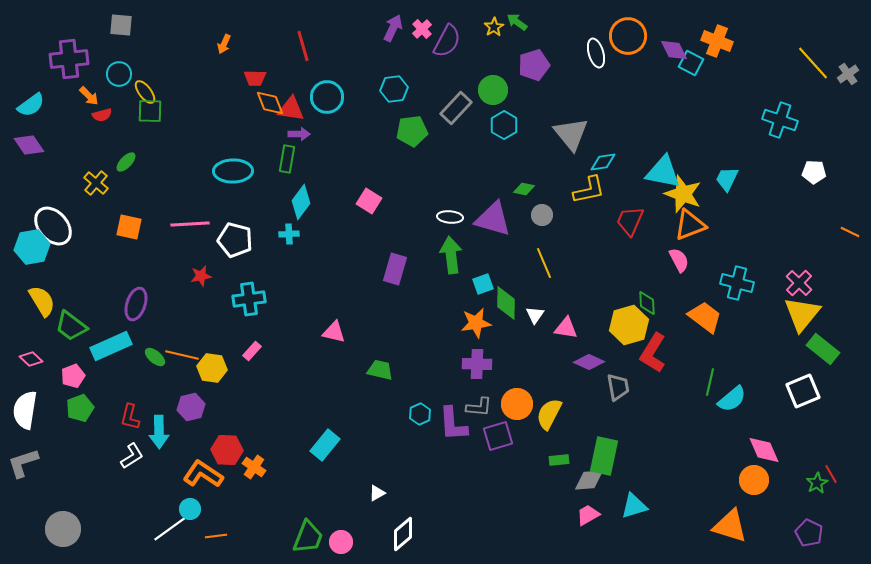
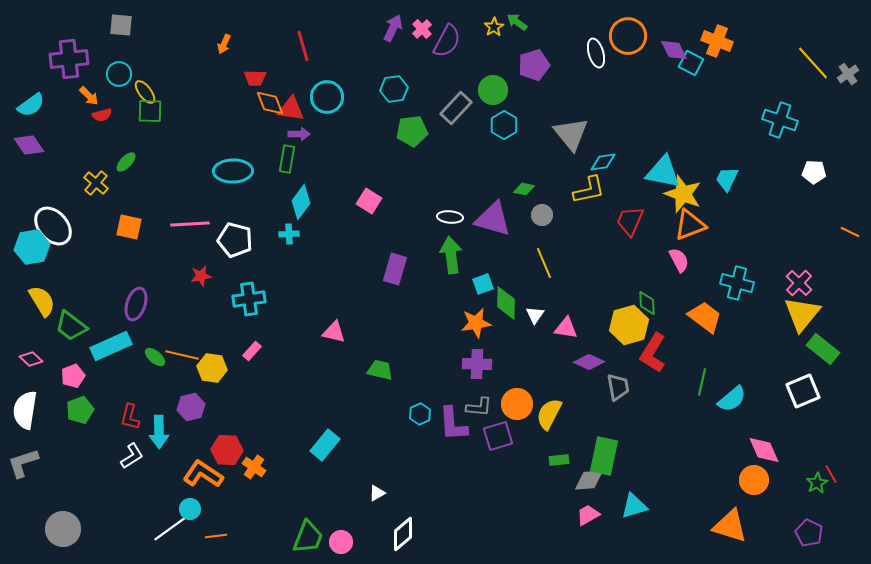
green line at (710, 382): moved 8 px left
green pentagon at (80, 408): moved 2 px down
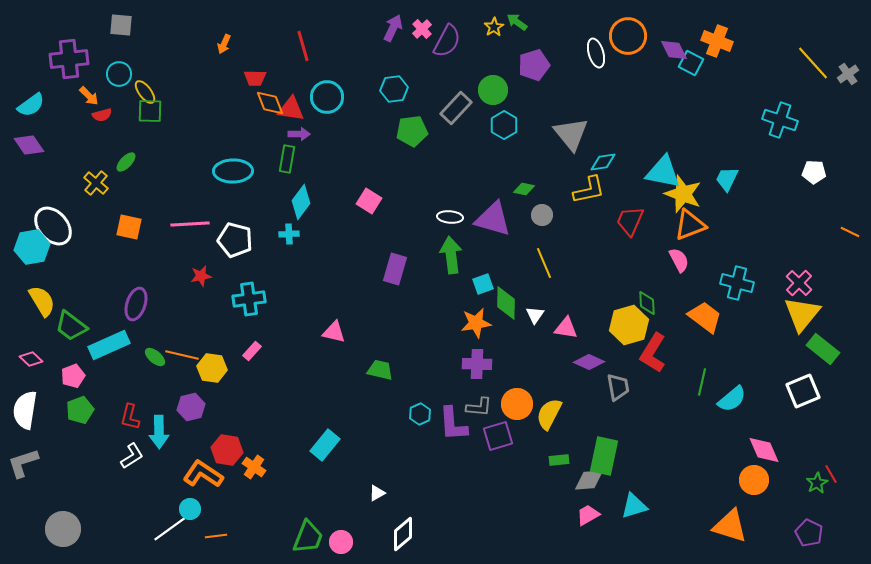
cyan rectangle at (111, 346): moved 2 px left, 1 px up
red hexagon at (227, 450): rotated 8 degrees clockwise
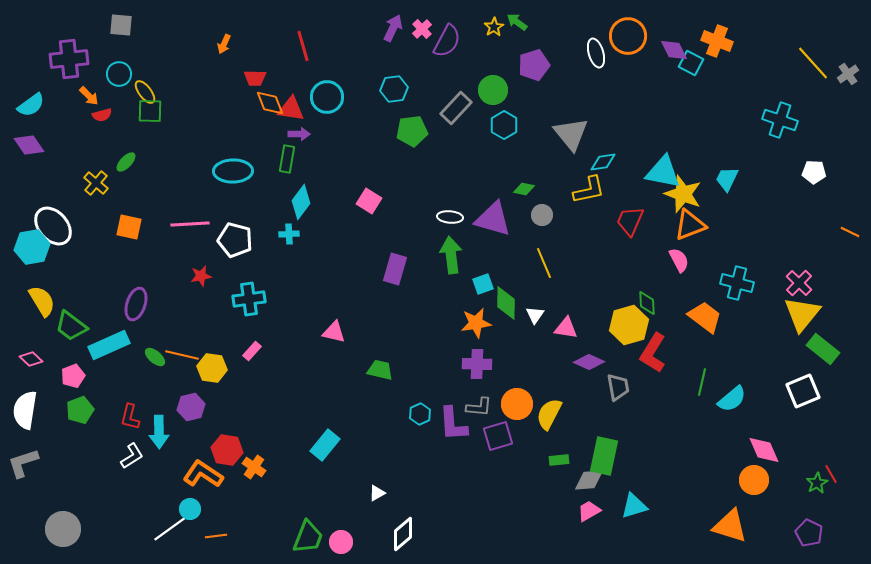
pink trapezoid at (588, 515): moved 1 px right, 4 px up
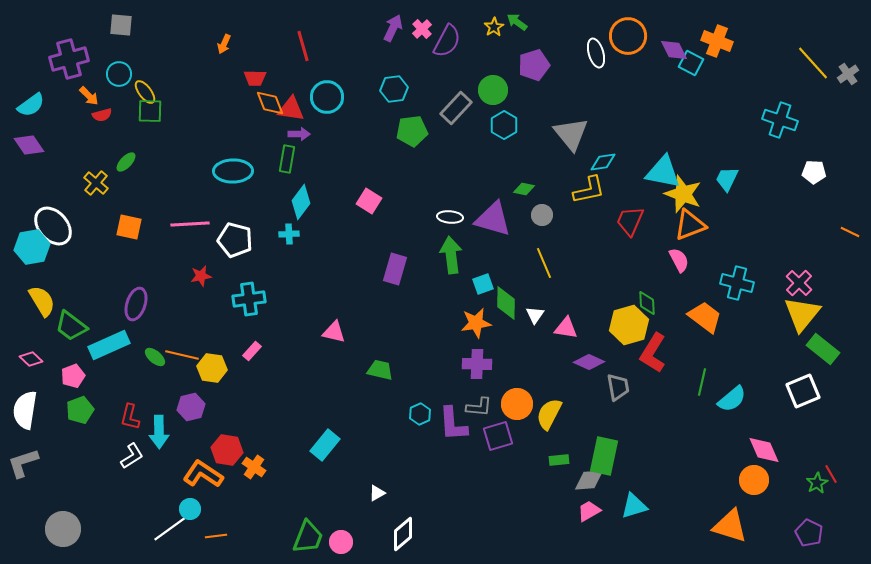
purple cross at (69, 59): rotated 9 degrees counterclockwise
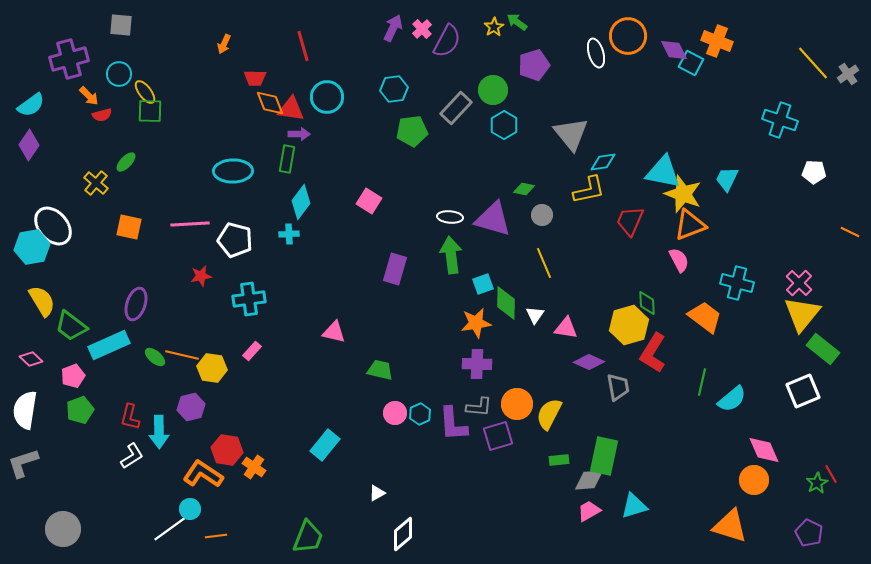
purple diamond at (29, 145): rotated 68 degrees clockwise
pink circle at (341, 542): moved 54 px right, 129 px up
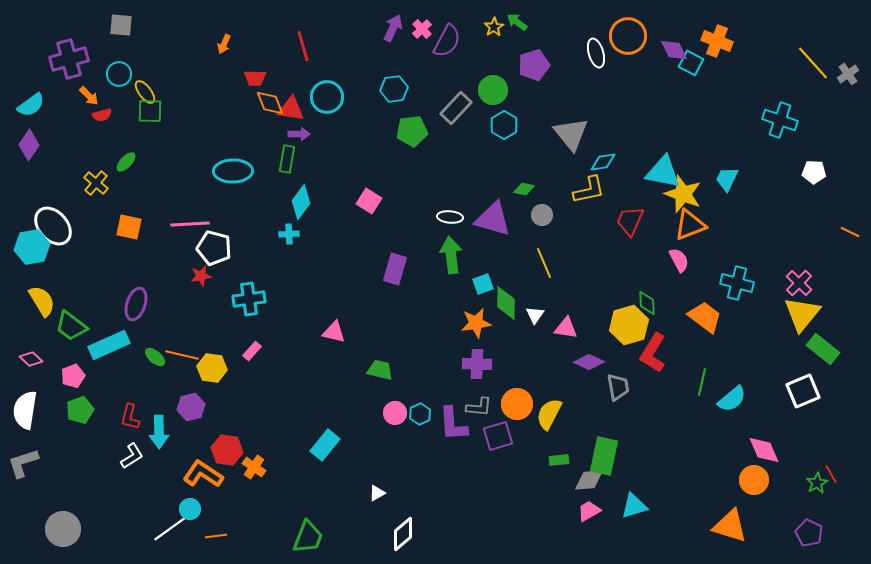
white pentagon at (235, 240): moved 21 px left, 8 px down
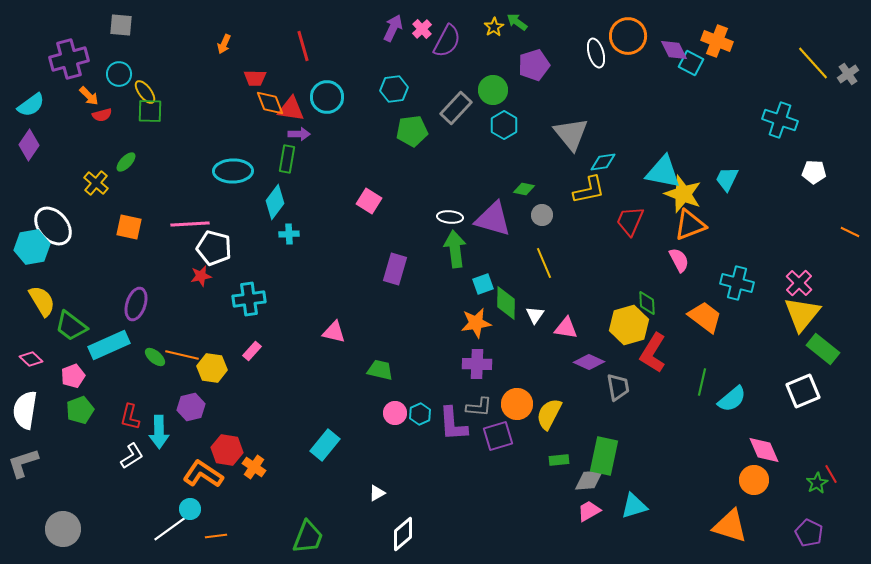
cyan diamond at (301, 202): moved 26 px left
green arrow at (451, 255): moved 4 px right, 6 px up
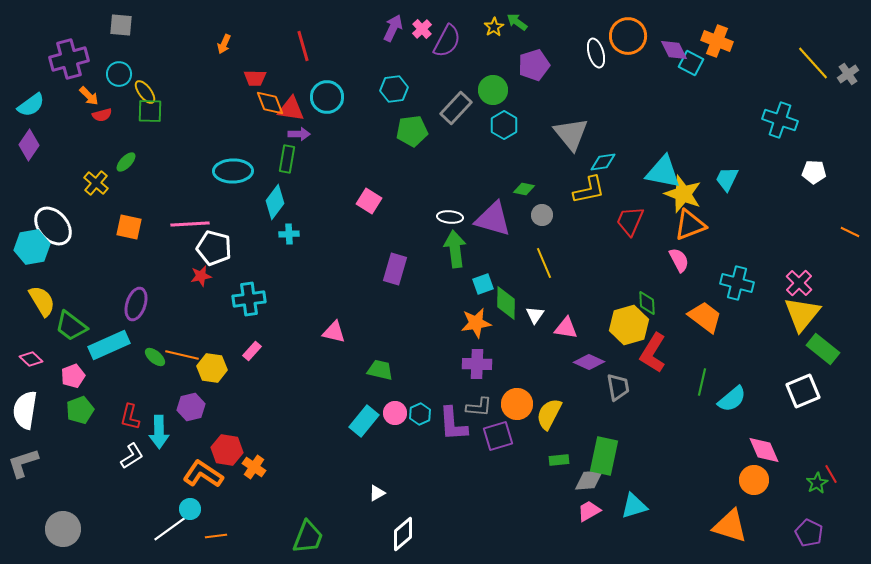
cyan rectangle at (325, 445): moved 39 px right, 24 px up
